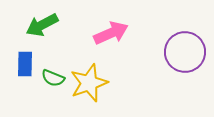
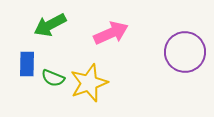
green arrow: moved 8 px right
blue rectangle: moved 2 px right
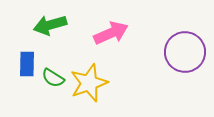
green arrow: rotated 12 degrees clockwise
green semicircle: rotated 10 degrees clockwise
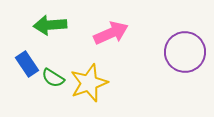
green arrow: rotated 12 degrees clockwise
blue rectangle: rotated 35 degrees counterclockwise
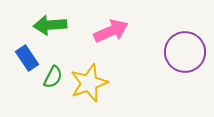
pink arrow: moved 2 px up
blue rectangle: moved 6 px up
green semicircle: moved 1 px up; rotated 95 degrees counterclockwise
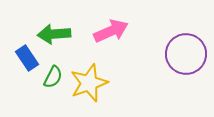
green arrow: moved 4 px right, 9 px down
purple circle: moved 1 px right, 2 px down
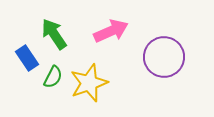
green arrow: rotated 60 degrees clockwise
purple circle: moved 22 px left, 3 px down
